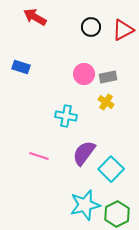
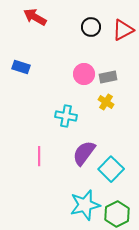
pink line: rotated 72 degrees clockwise
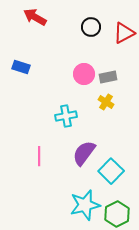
red triangle: moved 1 px right, 3 px down
cyan cross: rotated 20 degrees counterclockwise
cyan square: moved 2 px down
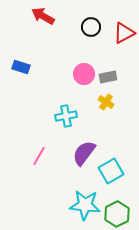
red arrow: moved 8 px right, 1 px up
pink line: rotated 30 degrees clockwise
cyan square: rotated 15 degrees clockwise
cyan star: rotated 20 degrees clockwise
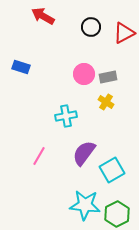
cyan square: moved 1 px right, 1 px up
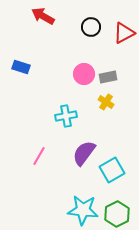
cyan star: moved 2 px left, 5 px down
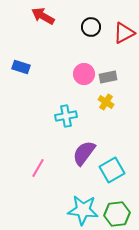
pink line: moved 1 px left, 12 px down
green hexagon: rotated 20 degrees clockwise
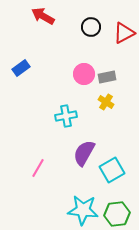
blue rectangle: moved 1 px down; rotated 54 degrees counterclockwise
gray rectangle: moved 1 px left
purple semicircle: rotated 8 degrees counterclockwise
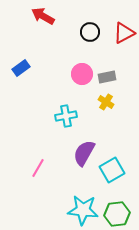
black circle: moved 1 px left, 5 px down
pink circle: moved 2 px left
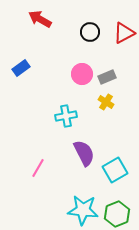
red arrow: moved 3 px left, 3 px down
gray rectangle: rotated 12 degrees counterclockwise
purple semicircle: rotated 124 degrees clockwise
cyan square: moved 3 px right
green hexagon: rotated 15 degrees counterclockwise
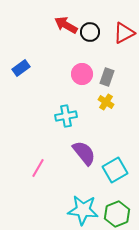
red arrow: moved 26 px right, 6 px down
gray rectangle: rotated 48 degrees counterclockwise
purple semicircle: rotated 12 degrees counterclockwise
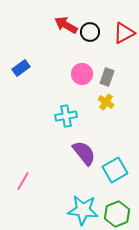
pink line: moved 15 px left, 13 px down
